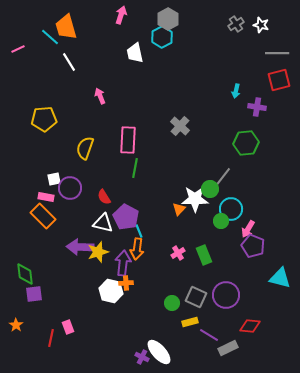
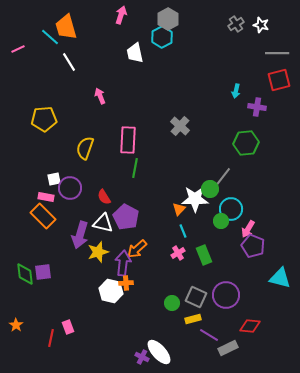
cyan line at (139, 231): moved 44 px right
purple arrow at (80, 247): moved 12 px up; rotated 76 degrees counterclockwise
orange arrow at (137, 249): rotated 40 degrees clockwise
purple square at (34, 294): moved 9 px right, 22 px up
yellow rectangle at (190, 322): moved 3 px right, 3 px up
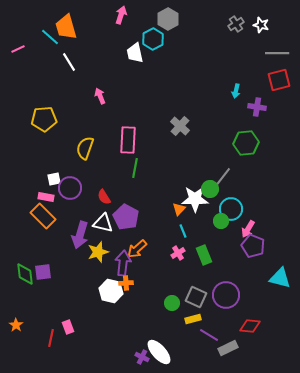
cyan hexagon at (162, 37): moved 9 px left, 2 px down
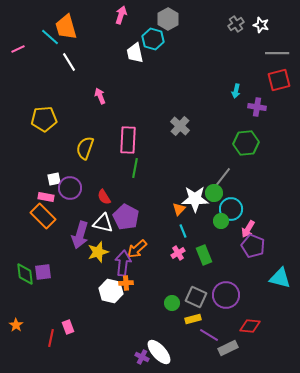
cyan hexagon at (153, 39): rotated 15 degrees counterclockwise
green circle at (210, 189): moved 4 px right, 4 px down
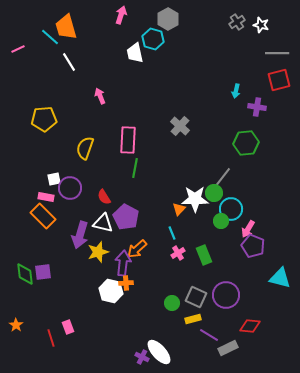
gray cross at (236, 24): moved 1 px right, 2 px up
cyan line at (183, 231): moved 11 px left, 2 px down
red line at (51, 338): rotated 30 degrees counterclockwise
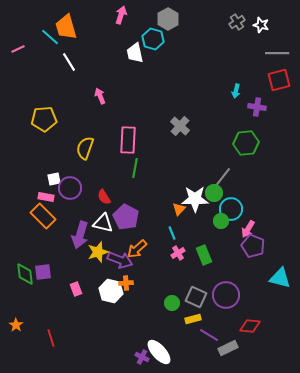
purple arrow at (123, 263): moved 3 px left, 3 px up; rotated 105 degrees clockwise
pink rectangle at (68, 327): moved 8 px right, 38 px up
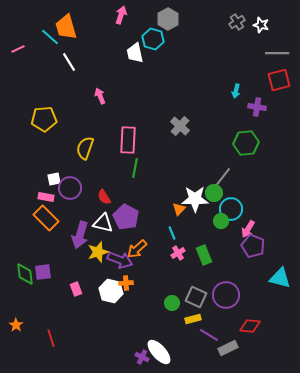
orange rectangle at (43, 216): moved 3 px right, 2 px down
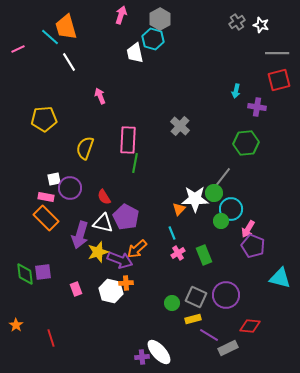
gray hexagon at (168, 19): moved 8 px left
green line at (135, 168): moved 5 px up
purple cross at (142, 357): rotated 32 degrees counterclockwise
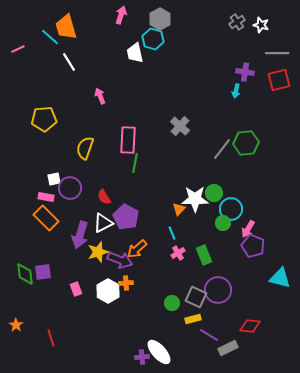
purple cross at (257, 107): moved 12 px left, 35 px up
gray line at (222, 178): moved 29 px up
green circle at (221, 221): moved 2 px right, 2 px down
white triangle at (103, 223): rotated 40 degrees counterclockwise
white hexagon at (111, 291): moved 3 px left; rotated 15 degrees clockwise
purple circle at (226, 295): moved 8 px left, 5 px up
